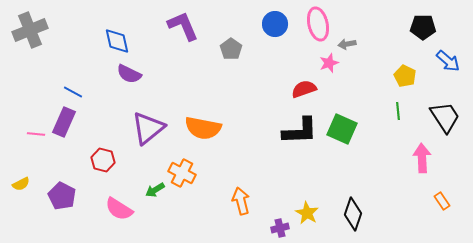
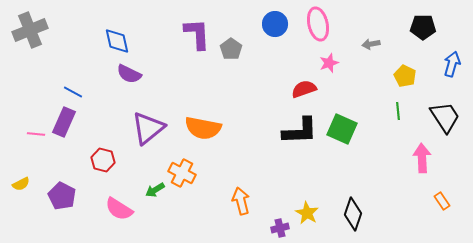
purple L-shape: moved 14 px right, 8 px down; rotated 20 degrees clockwise
gray arrow: moved 24 px right
blue arrow: moved 4 px right, 3 px down; rotated 115 degrees counterclockwise
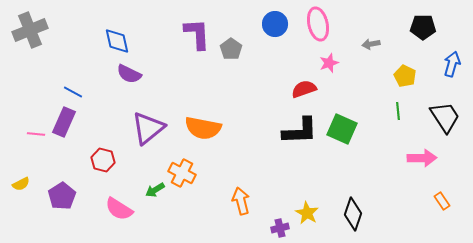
pink arrow: rotated 92 degrees clockwise
purple pentagon: rotated 12 degrees clockwise
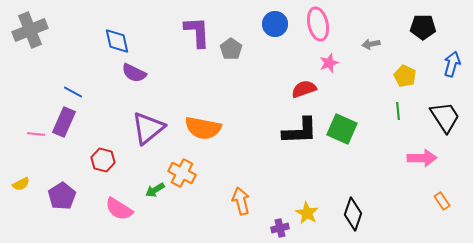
purple L-shape: moved 2 px up
purple semicircle: moved 5 px right, 1 px up
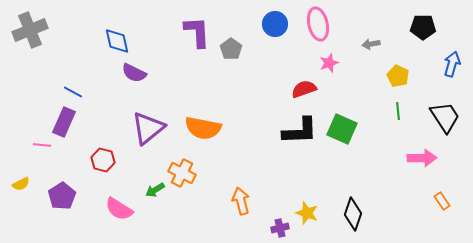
yellow pentagon: moved 7 px left
pink line: moved 6 px right, 11 px down
yellow star: rotated 10 degrees counterclockwise
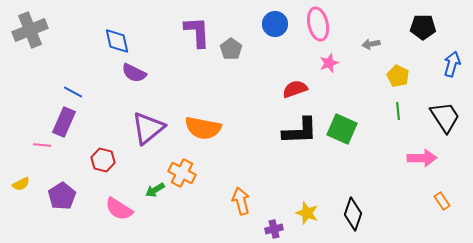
red semicircle: moved 9 px left
purple cross: moved 6 px left, 1 px down
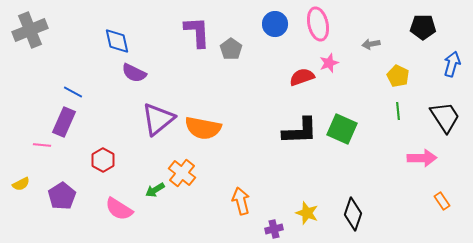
red semicircle: moved 7 px right, 12 px up
purple triangle: moved 10 px right, 9 px up
red hexagon: rotated 15 degrees clockwise
orange cross: rotated 12 degrees clockwise
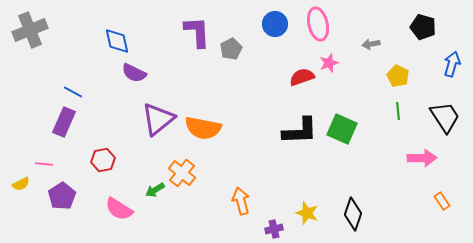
black pentagon: rotated 15 degrees clockwise
gray pentagon: rotated 10 degrees clockwise
pink line: moved 2 px right, 19 px down
red hexagon: rotated 20 degrees clockwise
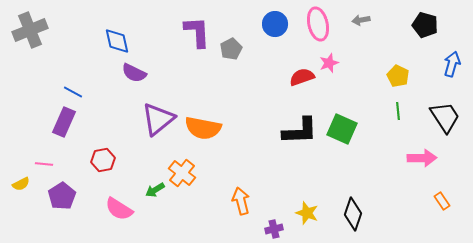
black pentagon: moved 2 px right, 2 px up
gray arrow: moved 10 px left, 24 px up
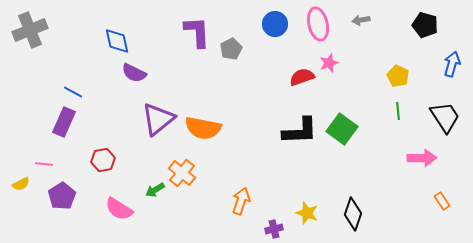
green square: rotated 12 degrees clockwise
orange arrow: rotated 32 degrees clockwise
